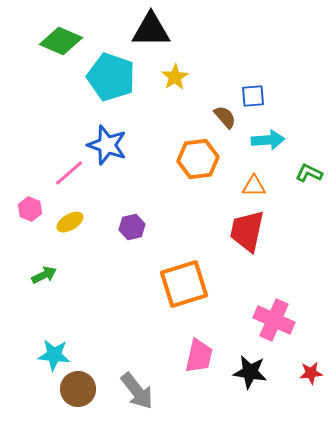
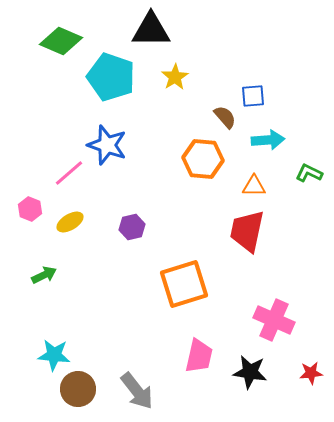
orange hexagon: moved 5 px right; rotated 12 degrees clockwise
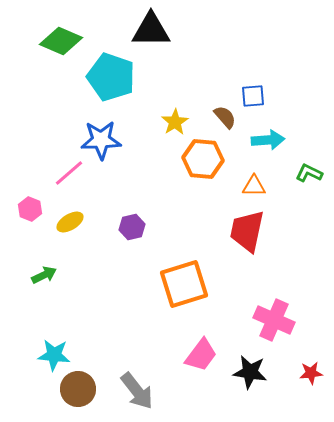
yellow star: moved 45 px down
blue star: moved 6 px left, 5 px up; rotated 21 degrees counterclockwise
pink trapezoid: moved 2 px right, 1 px up; rotated 24 degrees clockwise
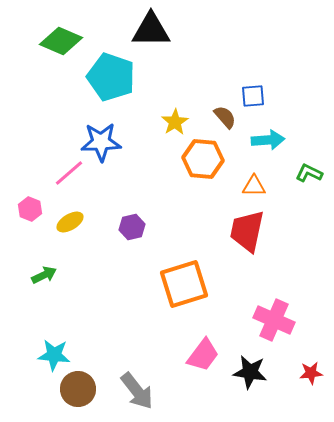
blue star: moved 2 px down
pink trapezoid: moved 2 px right
